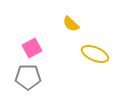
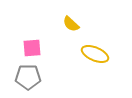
pink square: rotated 24 degrees clockwise
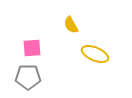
yellow semicircle: moved 1 px down; rotated 18 degrees clockwise
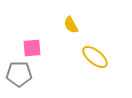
yellow ellipse: moved 3 px down; rotated 16 degrees clockwise
gray pentagon: moved 9 px left, 3 px up
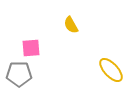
pink square: moved 1 px left
yellow ellipse: moved 16 px right, 13 px down; rotated 8 degrees clockwise
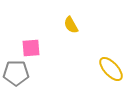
yellow ellipse: moved 1 px up
gray pentagon: moved 3 px left, 1 px up
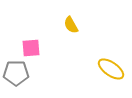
yellow ellipse: rotated 12 degrees counterclockwise
